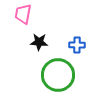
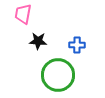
black star: moved 1 px left, 1 px up
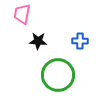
pink trapezoid: moved 1 px left
blue cross: moved 3 px right, 4 px up
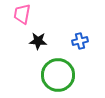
blue cross: rotated 14 degrees counterclockwise
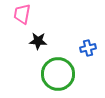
blue cross: moved 8 px right, 7 px down
green circle: moved 1 px up
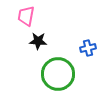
pink trapezoid: moved 4 px right, 2 px down
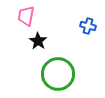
black star: rotated 30 degrees clockwise
blue cross: moved 22 px up; rotated 28 degrees clockwise
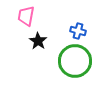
blue cross: moved 10 px left, 5 px down
green circle: moved 17 px right, 13 px up
